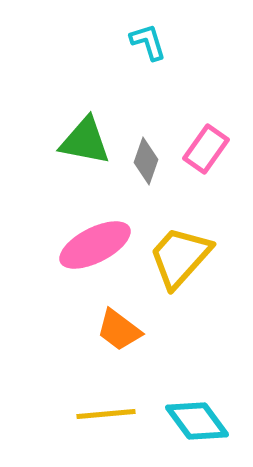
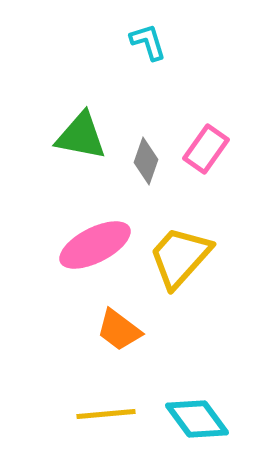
green triangle: moved 4 px left, 5 px up
cyan diamond: moved 2 px up
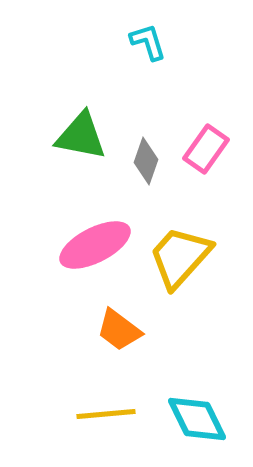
cyan diamond: rotated 10 degrees clockwise
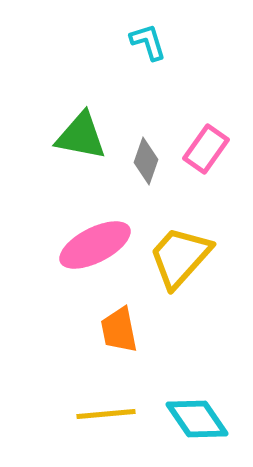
orange trapezoid: rotated 42 degrees clockwise
cyan diamond: rotated 8 degrees counterclockwise
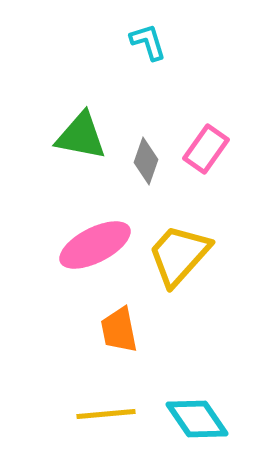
yellow trapezoid: moved 1 px left, 2 px up
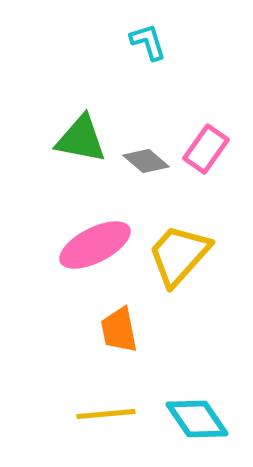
green triangle: moved 3 px down
gray diamond: rotated 69 degrees counterclockwise
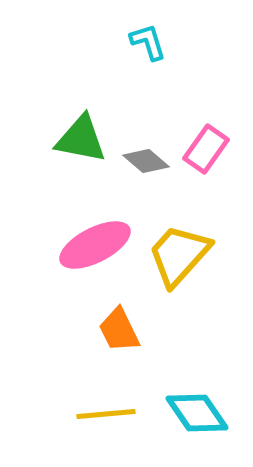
orange trapezoid: rotated 15 degrees counterclockwise
cyan diamond: moved 6 px up
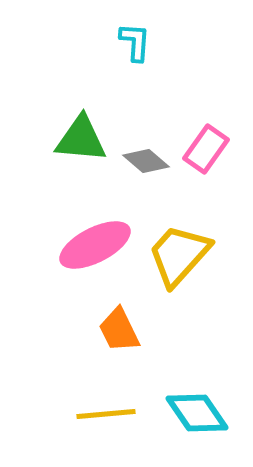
cyan L-shape: moved 13 px left; rotated 21 degrees clockwise
green triangle: rotated 6 degrees counterclockwise
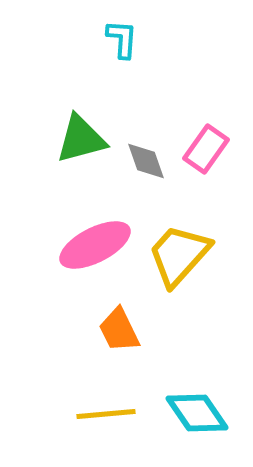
cyan L-shape: moved 13 px left, 3 px up
green triangle: rotated 20 degrees counterclockwise
gray diamond: rotated 30 degrees clockwise
